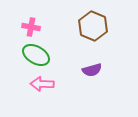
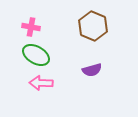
pink arrow: moved 1 px left, 1 px up
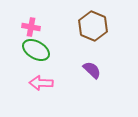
green ellipse: moved 5 px up
purple semicircle: rotated 120 degrees counterclockwise
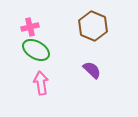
pink cross: moved 1 px left; rotated 24 degrees counterclockwise
pink arrow: rotated 80 degrees clockwise
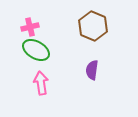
purple semicircle: rotated 126 degrees counterclockwise
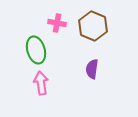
pink cross: moved 27 px right, 4 px up; rotated 24 degrees clockwise
green ellipse: rotated 44 degrees clockwise
purple semicircle: moved 1 px up
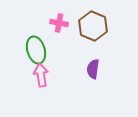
pink cross: moved 2 px right
purple semicircle: moved 1 px right
pink arrow: moved 8 px up
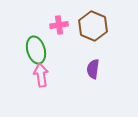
pink cross: moved 2 px down; rotated 18 degrees counterclockwise
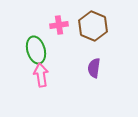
purple semicircle: moved 1 px right, 1 px up
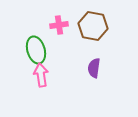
brown hexagon: rotated 12 degrees counterclockwise
